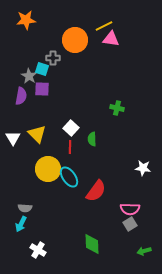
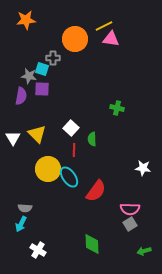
orange circle: moved 1 px up
gray star: rotated 21 degrees counterclockwise
red line: moved 4 px right, 3 px down
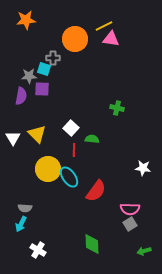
cyan square: moved 2 px right
gray star: rotated 14 degrees counterclockwise
green semicircle: rotated 96 degrees clockwise
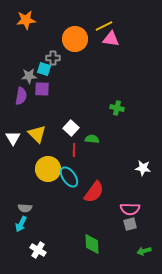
red semicircle: moved 2 px left, 1 px down
gray square: rotated 16 degrees clockwise
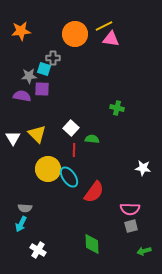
orange star: moved 5 px left, 11 px down
orange circle: moved 5 px up
purple semicircle: moved 1 px right; rotated 90 degrees counterclockwise
gray square: moved 1 px right, 2 px down
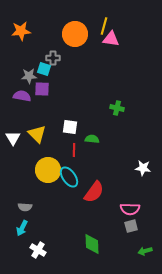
yellow line: rotated 48 degrees counterclockwise
white square: moved 1 px left, 1 px up; rotated 35 degrees counterclockwise
yellow circle: moved 1 px down
gray semicircle: moved 1 px up
cyan arrow: moved 1 px right, 4 px down
green arrow: moved 1 px right
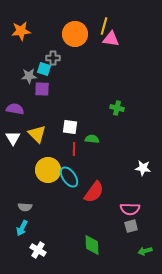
purple semicircle: moved 7 px left, 13 px down
red line: moved 1 px up
green diamond: moved 1 px down
